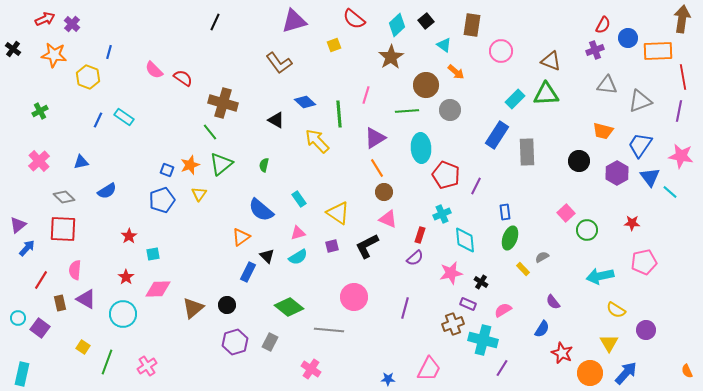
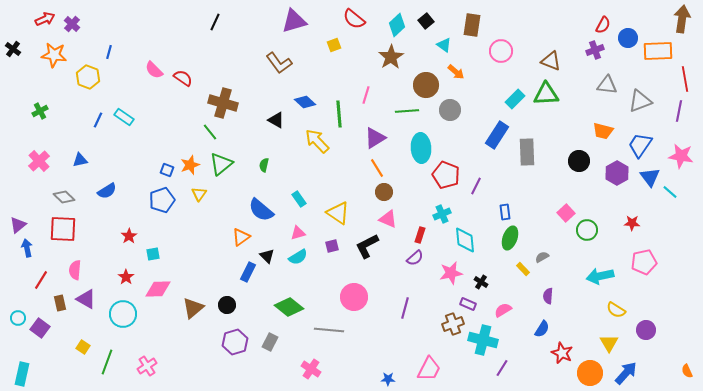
red line at (683, 77): moved 2 px right, 2 px down
blue triangle at (81, 162): moved 1 px left, 2 px up
blue arrow at (27, 248): rotated 54 degrees counterclockwise
purple semicircle at (553, 302): moved 5 px left, 6 px up; rotated 42 degrees clockwise
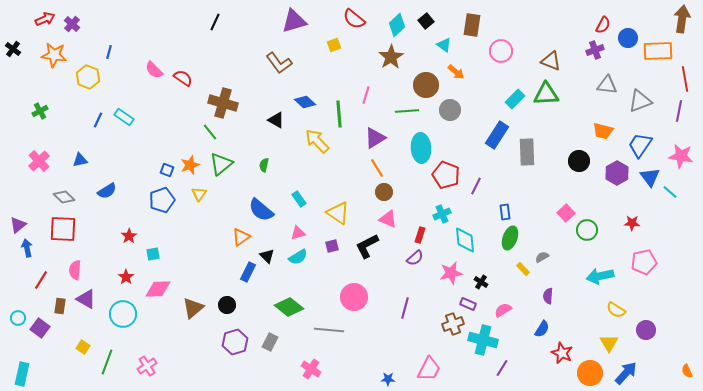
brown rectangle at (60, 303): moved 3 px down; rotated 21 degrees clockwise
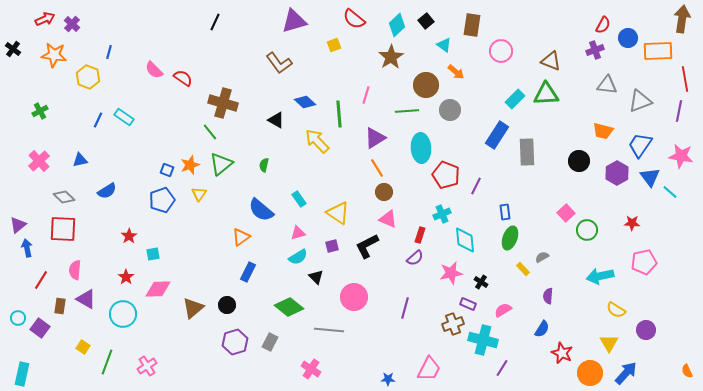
black triangle at (267, 256): moved 49 px right, 21 px down
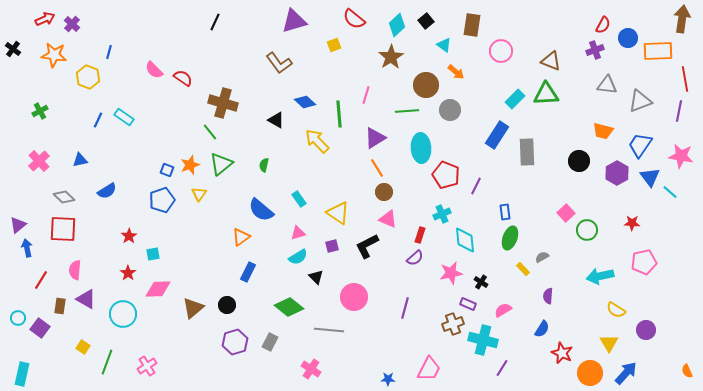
red star at (126, 277): moved 2 px right, 4 px up
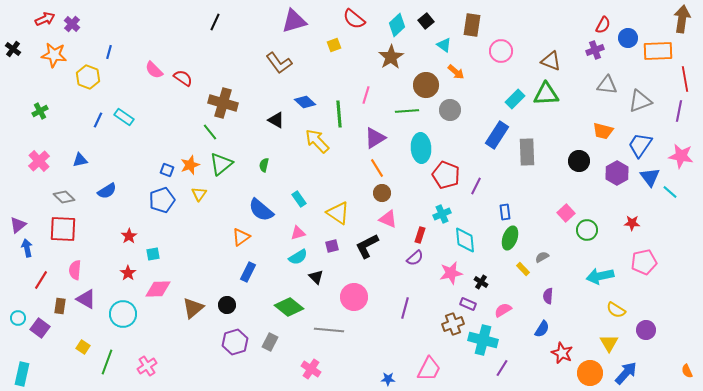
brown circle at (384, 192): moved 2 px left, 1 px down
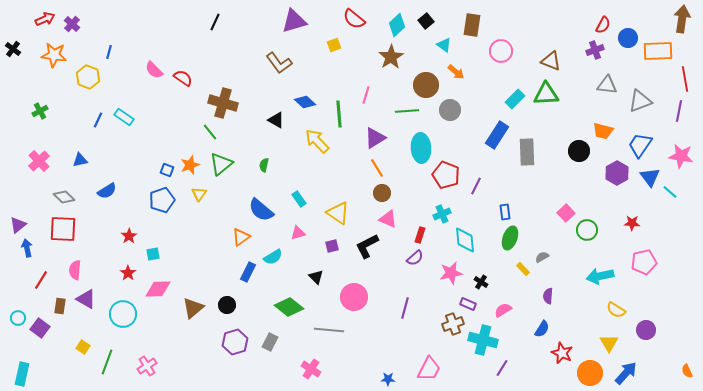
black circle at (579, 161): moved 10 px up
cyan semicircle at (298, 257): moved 25 px left
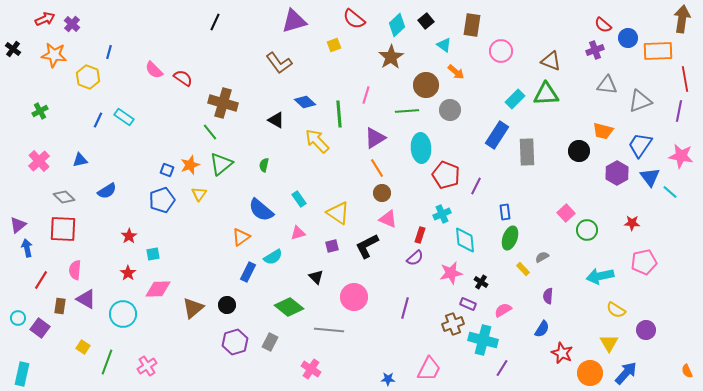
red semicircle at (603, 25): rotated 102 degrees clockwise
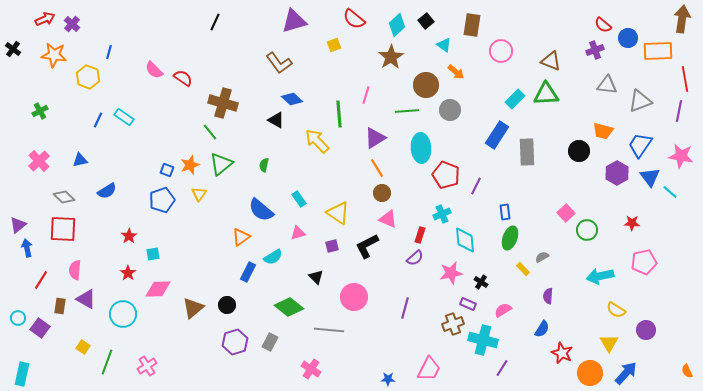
blue diamond at (305, 102): moved 13 px left, 3 px up
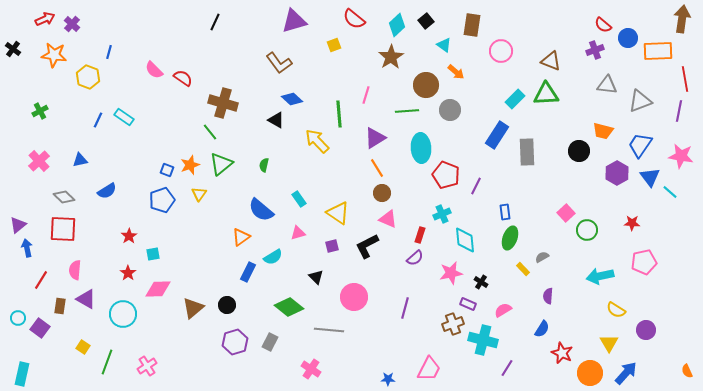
purple line at (502, 368): moved 5 px right
